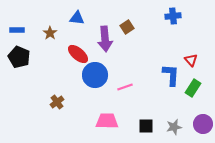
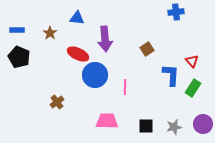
blue cross: moved 3 px right, 4 px up
brown square: moved 20 px right, 22 px down
red ellipse: rotated 15 degrees counterclockwise
red triangle: moved 1 px right, 1 px down
pink line: rotated 70 degrees counterclockwise
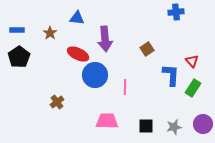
black pentagon: rotated 15 degrees clockwise
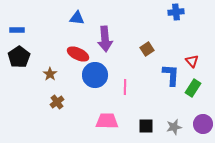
brown star: moved 41 px down
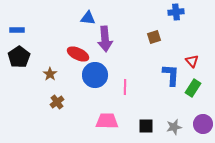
blue triangle: moved 11 px right
brown square: moved 7 px right, 12 px up; rotated 16 degrees clockwise
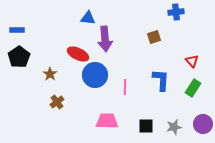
blue L-shape: moved 10 px left, 5 px down
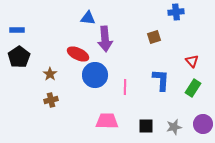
brown cross: moved 6 px left, 2 px up; rotated 24 degrees clockwise
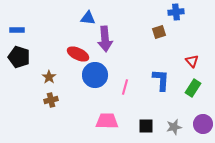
brown square: moved 5 px right, 5 px up
black pentagon: rotated 20 degrees counterclockwise
brown star: moved 1 px left, 3 px down
pink line: rotated 14 degrees clockwise
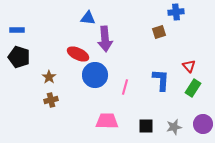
red triangle: moved 3 px left, 5 px down
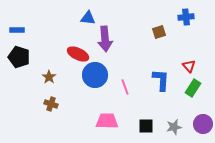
blue cross: moved 10 px right, 5 px down
pink line: rotated 35 degrees counterclockwise
brown cross: moved 4 px down; rotated 32 degrees clockwise
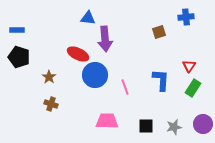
red triangle: rotated 16 degrees clockwise
